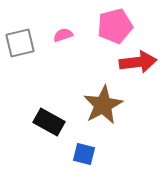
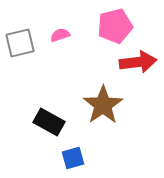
pink semicircle: moved 3 px left
brown star: rotated 6 degrees counterclockwise
blue square: moved 11 px left, 4 px down; rotated 30 degrees counterclockwise
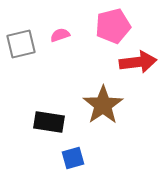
pink pentagon: moved 2 px left
gray square: moved 1 px right, 1 px down
black rectangle: rotated 20 degrees counterclockwise
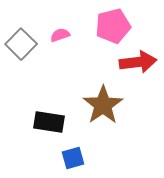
gray square: rotated 32 degrees counterclockwise
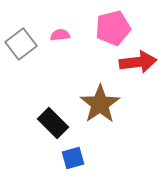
pink pentagon: moved 2 px down
pink semicircle: rotated 12 degrees clockwise
gray square: rotated 8 degrees clockwise
brown star: moved 3 px left, 1 px up
black rectangle: moved 4 px right, 1 px down; rotated 36 degrees clockwise
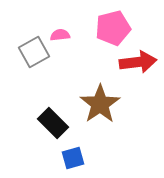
gray square: moved 13 px right, 8 px down; rotated 8 degrees clockwise
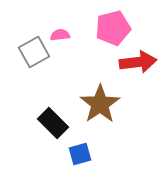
blue square: moved 7 px right, 4 px up
